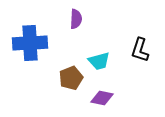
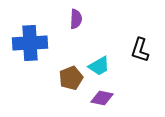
cyan trapezoid: moved 5 px down; rotated 15 degrees counterclockwise
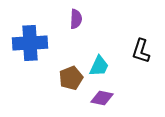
black L-shape: moved 1 px right, 1 px down
cyan trapezoid: rotated 35 degrees counterclockwise
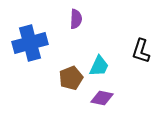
blue cross: rotated 12 degrees counterclockwise
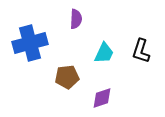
cyan trapezoid: moved 5 px right, 13 px up
brown pentagon: moved 4 px left, 1 px up; rotated 15 degrees clockwise
purple diamond: rotated 30 degrees counterclockwise
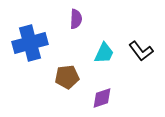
black L-shape: rotated 55 degrees counterclockwise
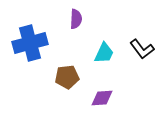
black L-shape: moved 1 px right, 2 px up
purple diamond: rotated 15 degrees clockwise
